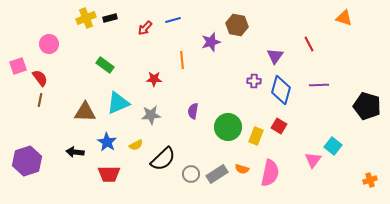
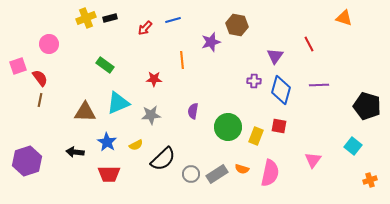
red square: rotated 21 degrees counterclockwise
cyan square: moved 20 px right
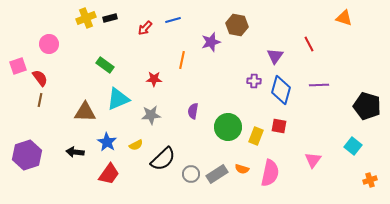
orange line: rotated 18 degrees clockwise
cyan triangle: moved 4 px up
purple hexagon: moved 6 px up
red trapezoid: rotated 55 degrees counterclockwise
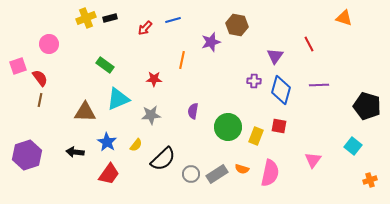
yellow semicircle: rotated 24 degrees counterclockwise
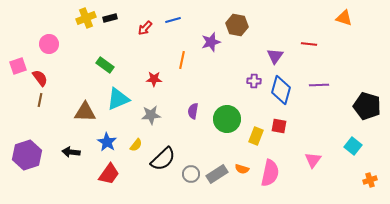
red line: rotated 56 degrees counterclockwise
green circle: moved 1 px left, 8 px up
black arrow: moved 4 px left
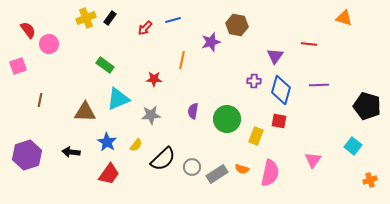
black rectangle: rotated 40 degrees counterclockwise
red semicircle: moved 12 px left, 48 px up
red square: moved 5 px up
gray circle: moved 1 px right, 7 px up
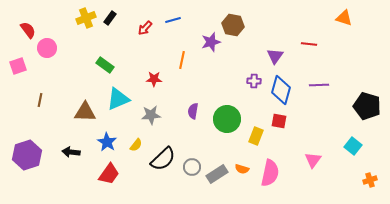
brown hexagon: moved 4 px left
pink circle: moved 2 px left, 4 px down
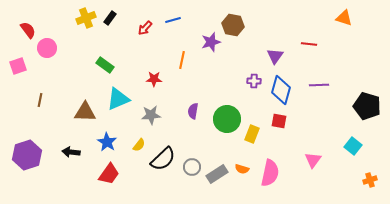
yellow rectangle: moved 4 px left, 2 px up
yellow semicircle: moved 3 px right
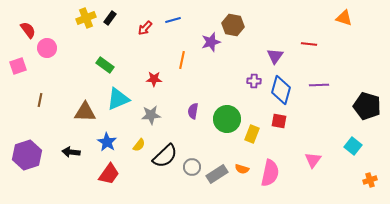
black semicircle: moved 2 px right, 3 px up
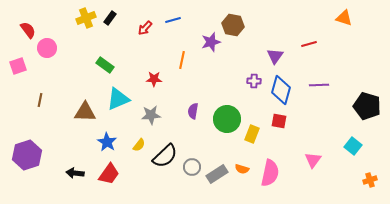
red line: rotated 21 degrees counterclockwise
black arrow: moved 4 px right, 21 px down
